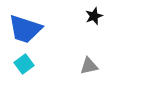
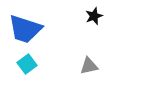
cyan square: moved 3 px right
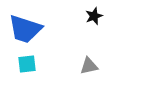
cyan square: rotated 30 degrees clockwise
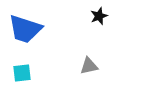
black star: moved 5 px right
cyan square: moved 5 px left, 9 px down
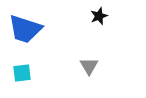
gray triangle: rotated 48 degrees counterclockwise
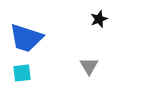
black star: moved 3 px down
blue trapezoid: moved 1 px right, 9 px down
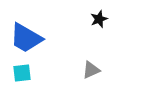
blue trapezoid: rotated 12 degrees clockwise
gray triangle: moved 2 px right, 4 px down; rotated 36 degrees clockwise
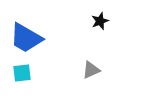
black star: moved 1 px right, 2 px down
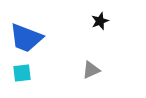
blue trapezoid: rotated 9 degrees counterclockwise
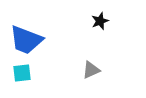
blue trapezoid: moved 2 px down
